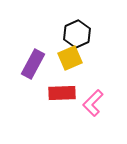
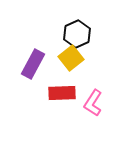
yellow square: moved 1 px right; rotated 15 degrees counterclockwise
pink L-shape: rotated 12 degrees counterclockwise
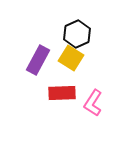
yellow square: rotated 20 degrees counterclockwise
purple rectangle: moved 5 px right, 4 px up
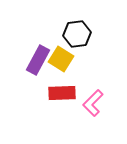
black hexagon: rotated 16 degrees clockwise
yellow square: moved 10 px left, 1 px down
pink L-shape: rotated 12 degrees clockwise
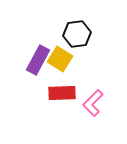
yellow square: moved 1 px left
